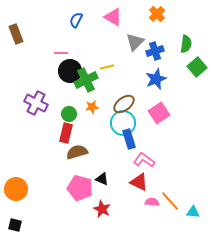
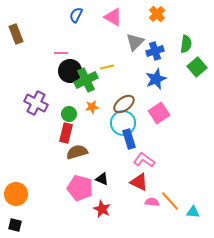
blue semicircle: moved 5 px up
orange circle: moved 5 px down
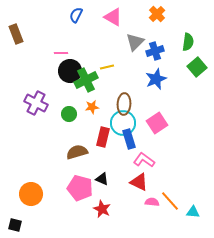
green semicircle: moved 2 px right, 2 px up
brown ellipse: rotated 50 degrees counterclockwise
pink square: moved 2 px left, 10 px down
red rectangle: moved 37 px right, 4 px down
orange circle: moved 15 px right
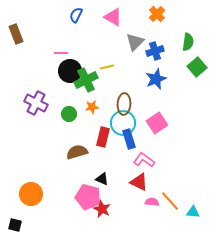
pink pentagon: moved 8 px right, 9 px down
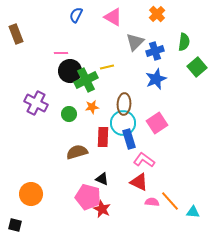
green semicircle: moved 4 px left
red rectangle: rotated 12 degrees counterclockwise
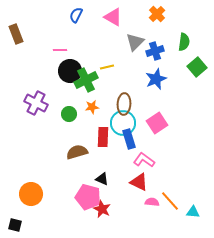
pink line: moved 1 px left, 3 px up
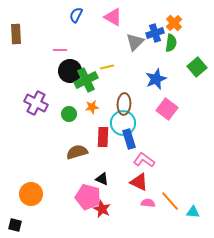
orange cross: moved 17 px right, 9 px down
brown rectangle: rotated 18 degrees clockwise
green semicircle: moved 13 px left, 1 px down
blue cross: moved 18 px up
pink square: moved 10 px right, 14 px up; rotated 20 degrees counterclockwise
pink semicircle: moved 4 px left, 1 px down
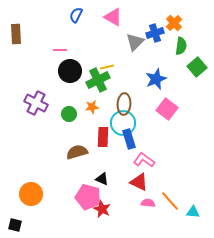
green semicircle: moved 10 px right, 3 px down
green cross: moved 12 px right
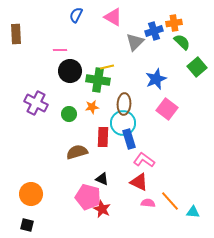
orange cross: rotated 35 degrees clockwise
blue cross: moved 1 px left, 2 px up
green semicircle: moved 1 px right, 4 px up; rotated 54 degrees counterclockwise
green cross: rotated 35 degrees clockwise
black square: moved 12 px right
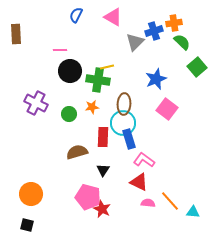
black triangle: moved 1 px right, 9 px up; rotated 40 degrees clockwise
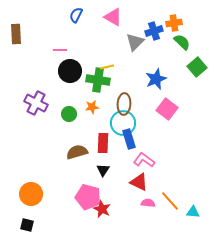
red rectangle: moved 6 px down
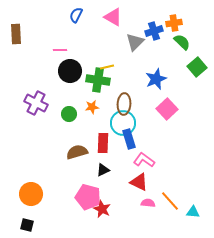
pink square: rotated 10 degrees clockwise
black triangle: rotated 32 degrees clockwise
